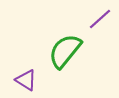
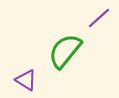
purple line: moved 1 px left, 1 px up
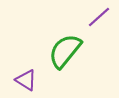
purple line: moved 1 px up
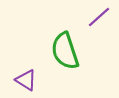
green semicircle: rotated 57 degrees counterclockwise
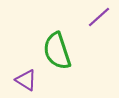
green semicircle: moved 8 px left
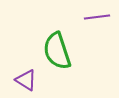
purple line: moved 2 px left; rotated 35 degrees clockwise
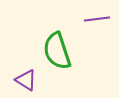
purple line: moved 2 px down
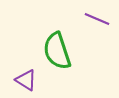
purple line: rotated 30 degrees clockwise
